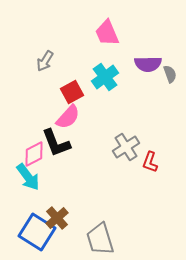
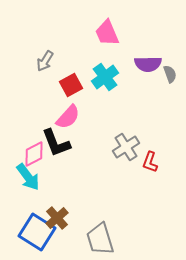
red square: moved 1 px left, 7 px up
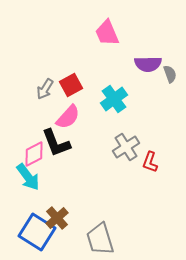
gray arrow: moved 28 px down
cyan cross: moved 9 px right, 22 px down
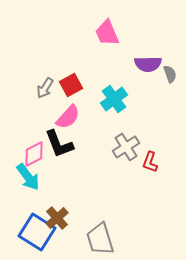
gray arrow: moved 1 px up
black L-shape: moved 3 px right, 1 px down
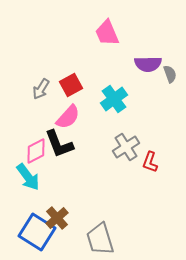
gray arrow: moved 4 px left, 1 px down
pink diamond: moved 2 px right, 3 px up
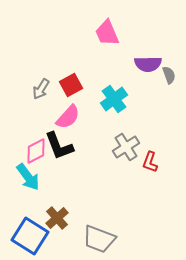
gray semicircle: moved 1 px left, 1 px down
black L-shape: moved 2 px down
blue square: moved 7 px left, 4 px down
gray trapezoid: moved 1 px left; rotated 52 degrees counterclockwise
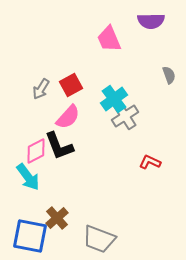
pink trapezoid: moved 2 px right, 6 px down
purple semicircle: moved 3 px right, 43 px up
gray cross: moved 1 px left, 31 px up
red L-shape: rotated 95 degrees clockwise
blue square: rotated 21 degrees counterclockwise
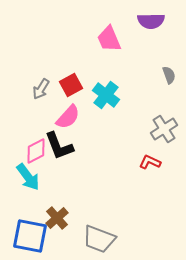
cyan cross: moved 8 px left, 4 px up; rotated 16 degrees counterclockwise
gray cross: moved 39 px right, 13 px down
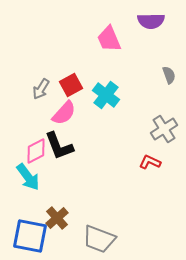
pink semicircle: moved 4 px left, 4 px up
